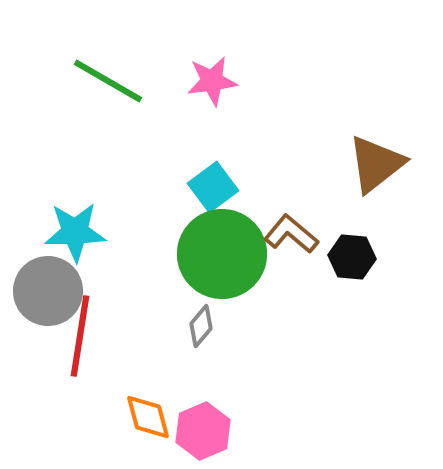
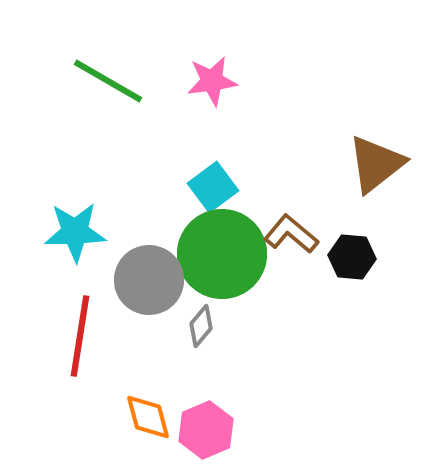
gray circle: moved 101 px right, 11 px up
pink hexagon: moved 3 px right, 1 px up
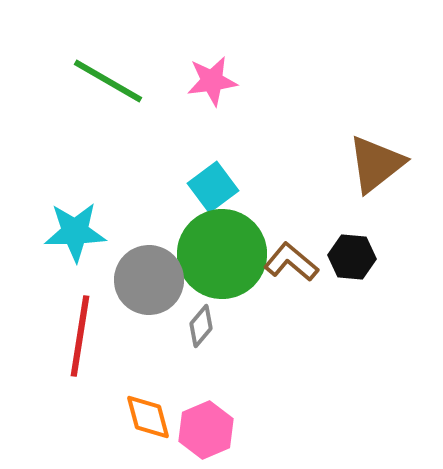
brown L-shape: moved 28 px down
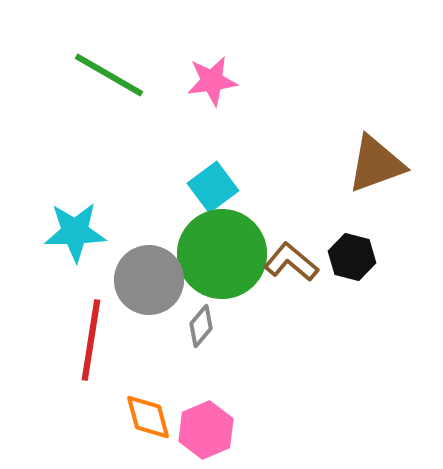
green line: moved 1 px right, 6 px up
brown triangle: rotated 18 degrees clockwise
black hexagon: rotated 9 degrees clockwise
red line: moved 11 px right, 4 px down
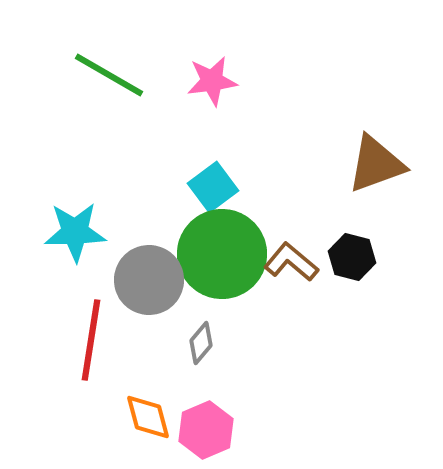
gray diamond: moved 17 px down
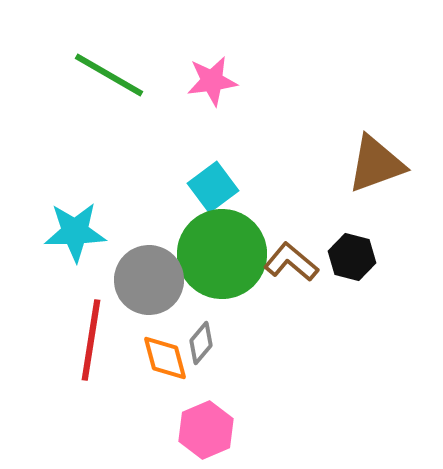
orange diamond: moved 17 px right, 59 px up
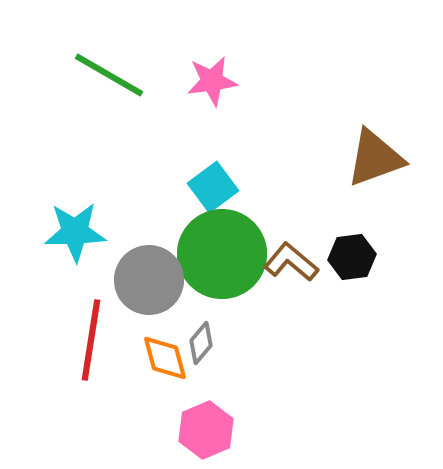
brown triangle: moved 1 px left, 6 px up
black hexagon: rotated 21 degrees counterclockwise
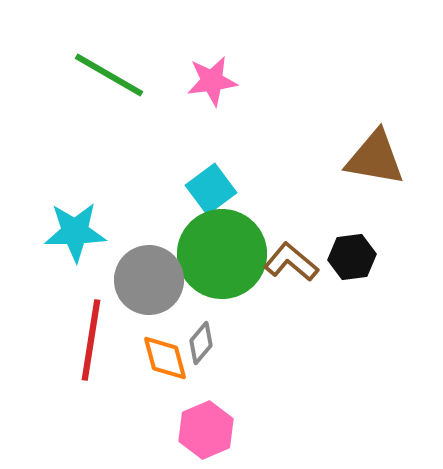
brown triangle: rotated 30 degrees clockwise
cyan square: moved 2 px left, 2 px down
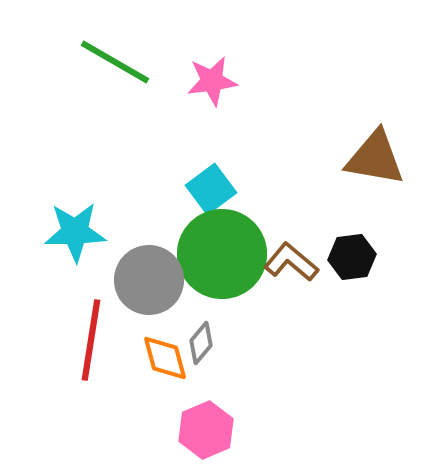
green line: moved 6 px right, 13 px up
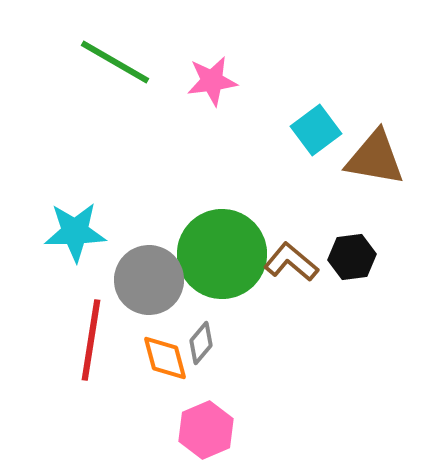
cyan square: moved 105 px right, 59 px up
